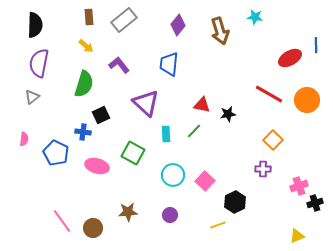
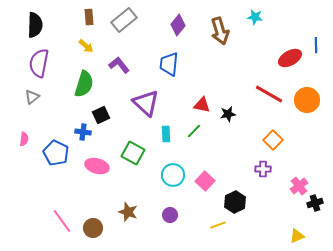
pink cross: rotated 18 degrees counterclockwise
brown star: rotated 24 degrees clockwise
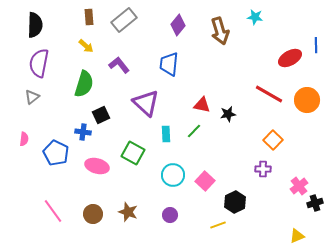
pink line: moved 9 px left, 10 px up
brown circle: moved 14 px up
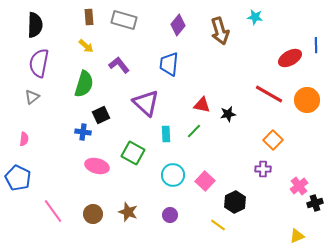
gray rectangle: rotated 55 degrees clockwise
blue pentagon: moved 38 px left, 25 px down
yellow line: rotated 56 degrees clockwise
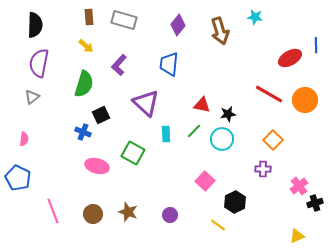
purple L-shape: rotated 100 degrees counterclockwise
orange circle: moved 2 px left
blue cross: rotated 14 degrees clockwise
cyan circle: moved 49 px right, 36 px up
pink line: rotated 15 degrees clockwise
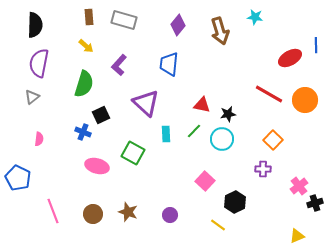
pink semicircle: moved 15 px right
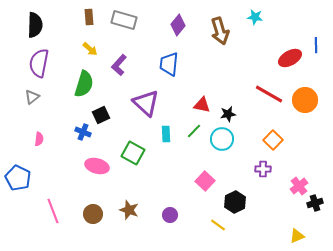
yellow arrow: moved 4 px right, 3 px down
brown star: moved 1 px right, 2 px up
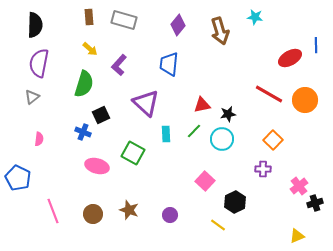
red triangle: rotated 24 degrees counterclockwise
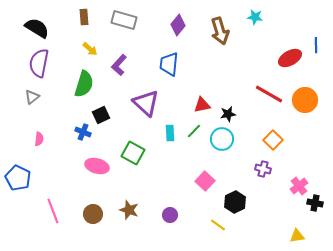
brown rectangle: moved 5 px left
black semicircle: moved 2 px right, 3 px down; rotated 60 degrees counterclockwise
cyan rectangle: moved 4 px right, 1 px up
purple cross: rotated 14 degrees clockwise
black cross: rotated 28 degrees clockwise
yellow triangle: rotated 14 degrees clockwise
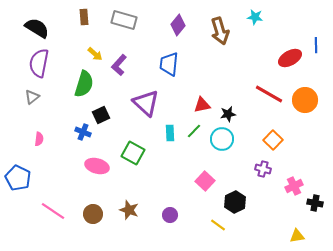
yellow arrow: moved 5 px right, 5 px down
pink cross: moved 5 px left; rotated 12 degrees clockwise
pink line: rotated 35 degrees counterclockwise
